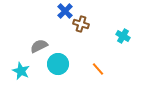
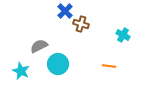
cyan cross: moved 1 px up
orange line: moved 11 px right, 3 px up; rotated 40 degrees counterclockwise
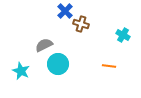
gray semicircle: moved 5 px right, 1 px up
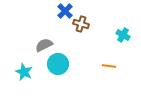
cyan star: moved 3 px right, 1 px down
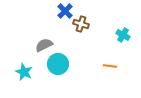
orange line: moved 1 px right
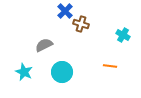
cyan circle: moved 4 px right, 8 px down
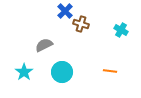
cyan cross: moved 2 px left, 5 px up
orange line: moved 5 px down
cyan star: rotated 12 degrees clockwise
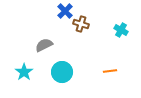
orange line: rotated 16 degrees counterclockwise
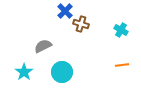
gray semicircle: moved 1 px left, 1 px down
orange line: moved 12 px right, 6 px up
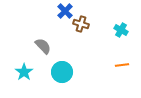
gray semicircle: rotated 72 degrees clockwise
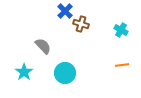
cyan circle: moved 3 px right, 1 px down
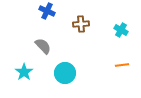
blue cross: moved 18 px left; rotated 21 degrees counterclockwise
brown cross: rotated 21 degrees counterclockwise
